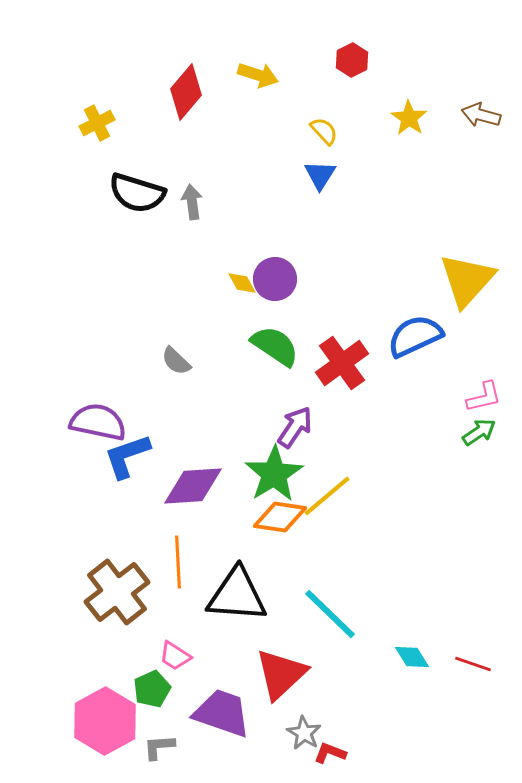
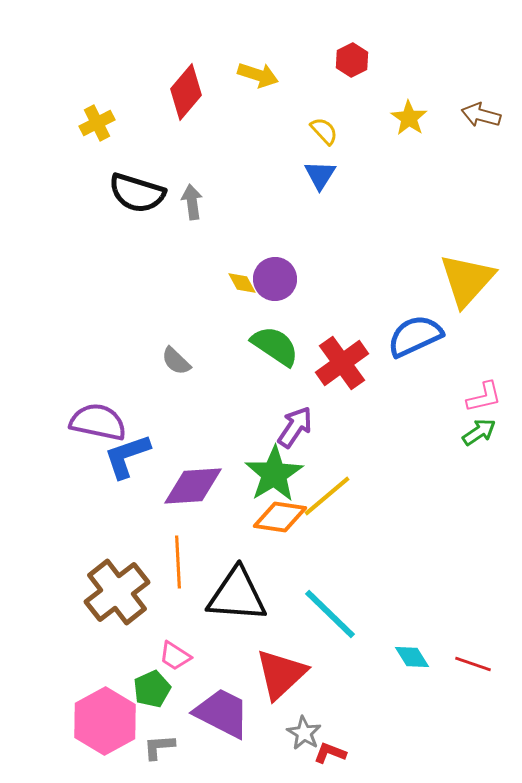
purple trapezoid: rotated 8 degrees clockwise
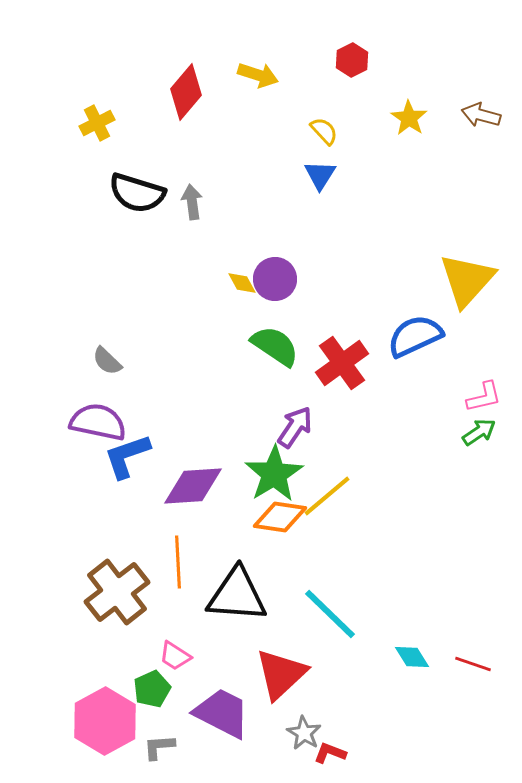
gray semicircle: moved 69 px left
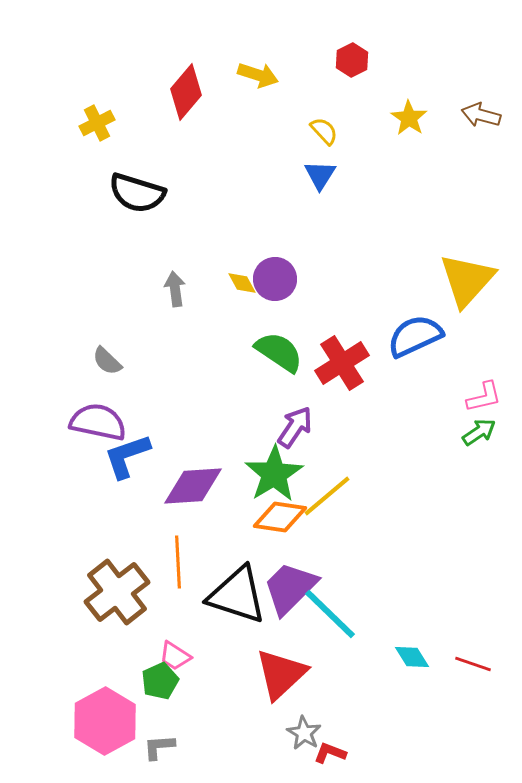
gray arrow: moved 17 px left, 87 px down
green semicircle: moved 4 px right, 6 px down
red cross: rotated 4 degrees clockwise
black triangle: rotated 14 degrees clockwise
green pentagon: moved 8 px right, 8 px up
purple trapezoid: moved 68 px right, 125 px up; rotated 72 degrees counterclockwise
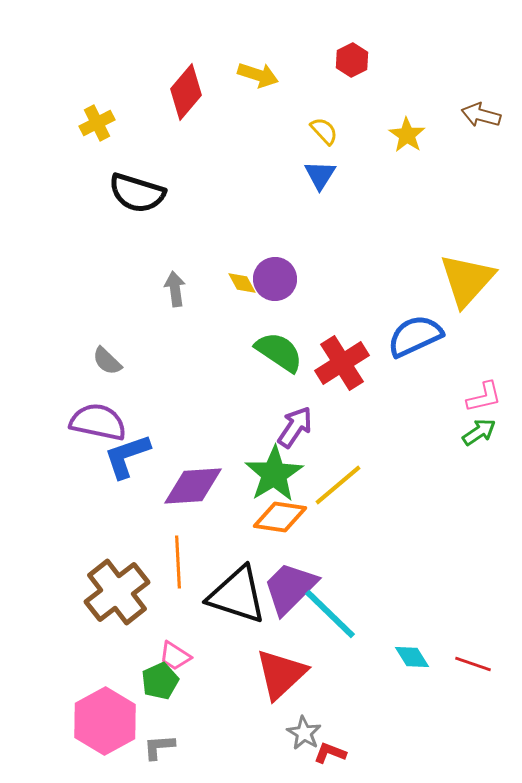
yellow star: moved 2 px left, 17 px down
yellow line: moved 11 px right, 11 px up
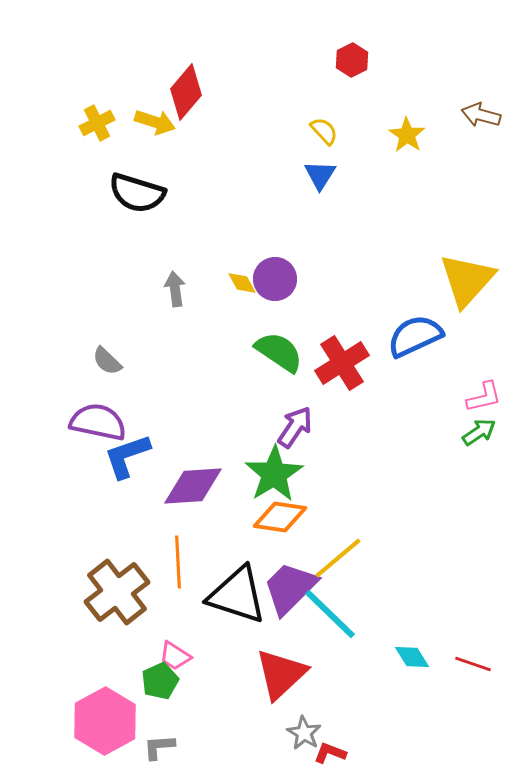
yellow arrow: moved 103 px left, 47 px down
yellow line: moved 73 px down
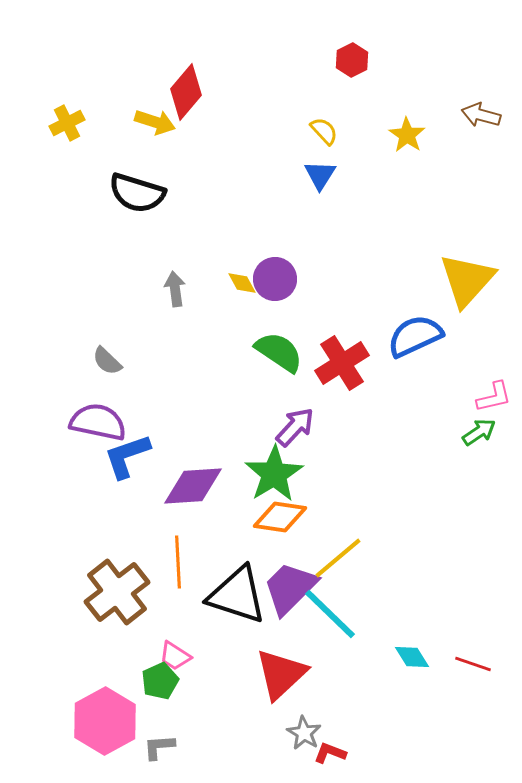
yellow cross: moved 30 px left
pink L-shape: moved 10 px right
purple arrow: rotated 9 degrees clockwise
